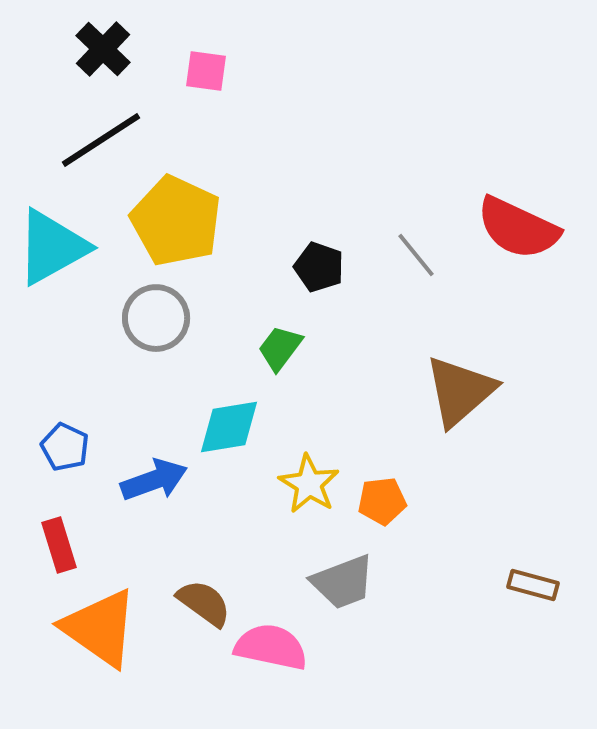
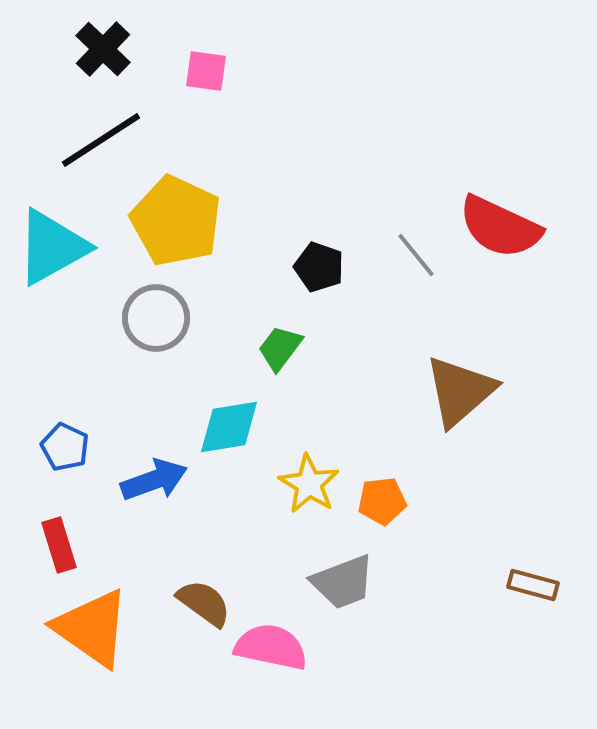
red semicircle: moved 18 px left, 1 px up
orange triangle: moved 8 px left
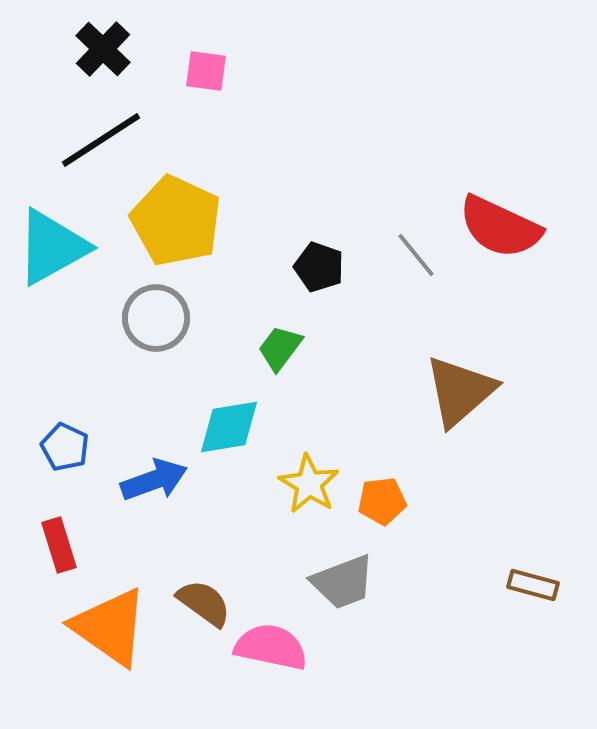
orange triangle: moved 18 px right, 1 px up
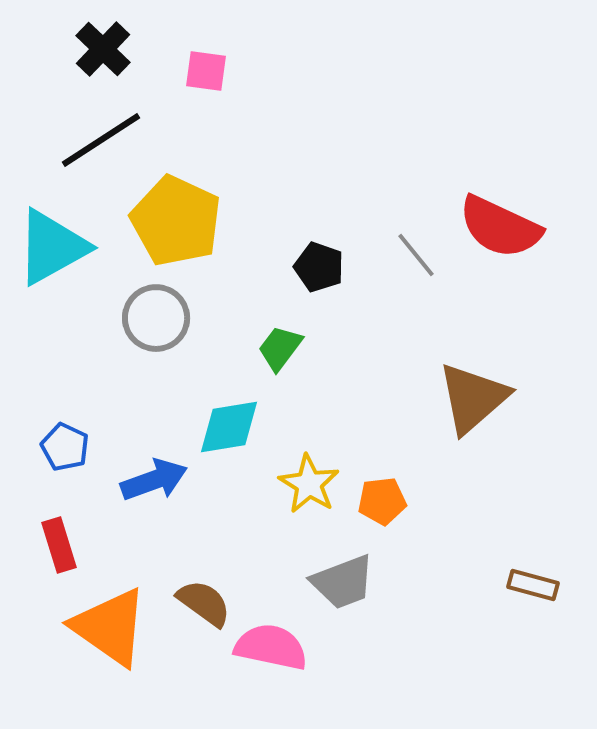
brown triangle: moved 13 px right, 7 px down
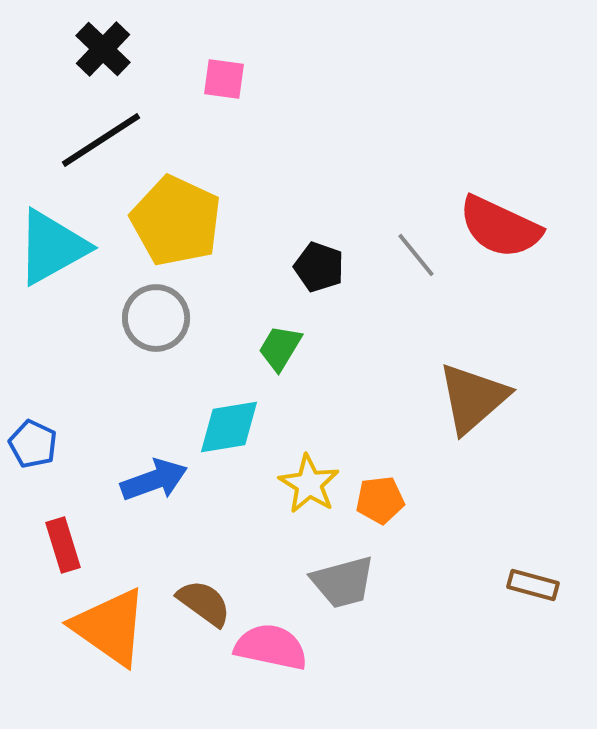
pink square: moved 18 px right, 8 px down
green trapezoid: rotated 6 degrees counterclockwise
blue pentagon: moved 32 px left, 3 px up
orange pentagon: moved 2 px left, 1 px up
red rectangle: moved 4 px right
gray trapezoid: rotated 6 degrees clockwise
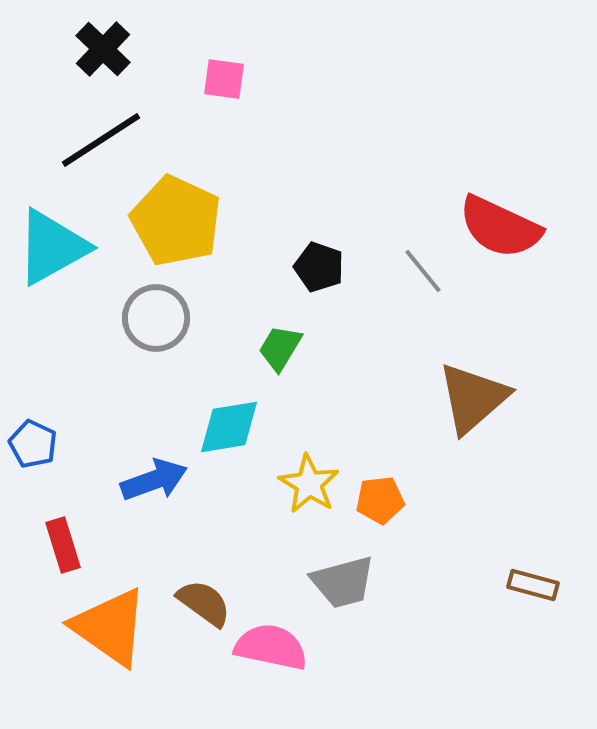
gray line: moved 7 px right, 16 px down
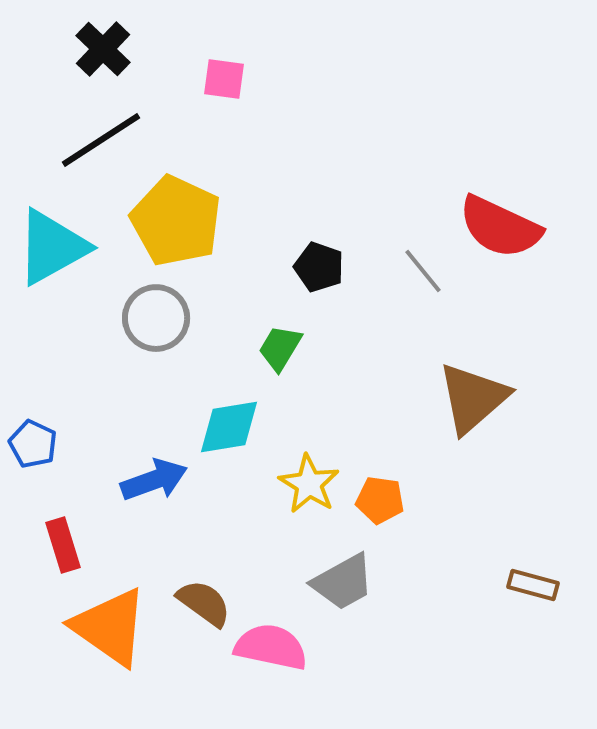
orange pentagon: rotated 15 degrees clockwise
gray trapezoid: rotated 14 degrees counterclockwise
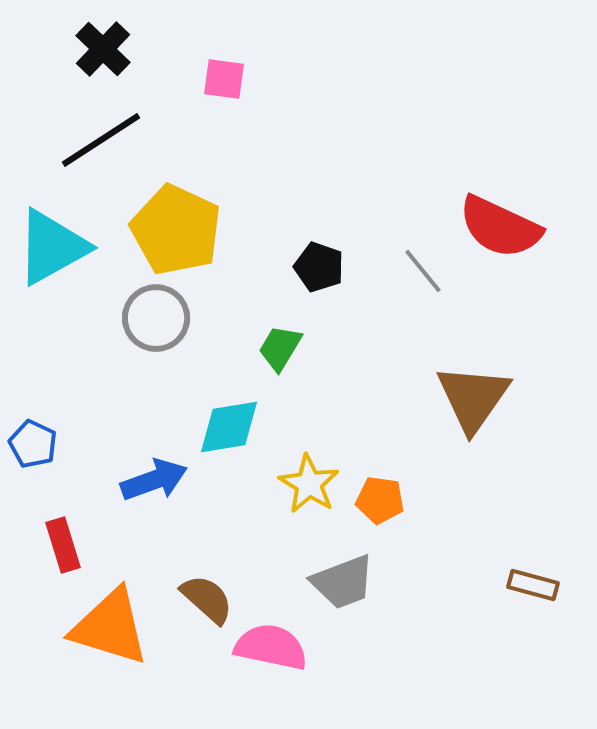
yellow pentagon: moved 9 px down
brown triangle: rotated 14 degrees counterclockwise
gray trapezoid: rotated 8 degrees clockwise
brown semicircle: moved 3 px right, 4 px up; rotated 6 degrees clockwise
orange triangle: rotated 18 degrees counterclockwise
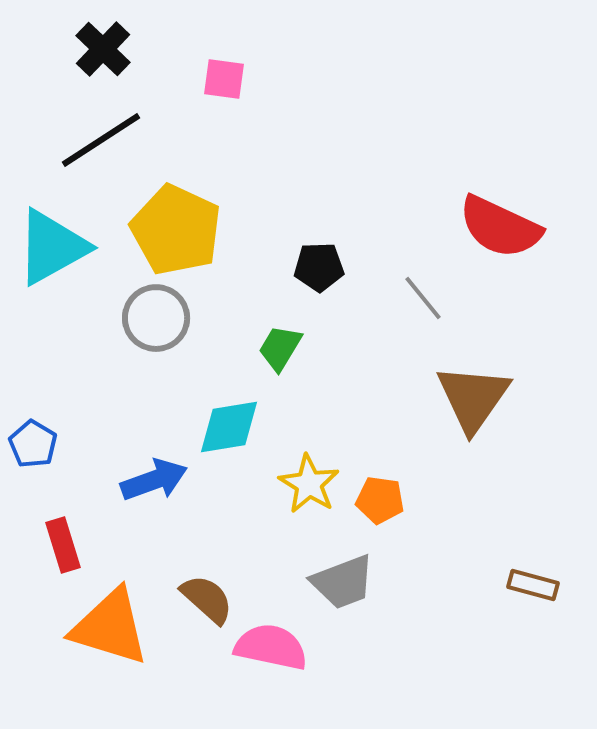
black pentagon: rotated 21 degrees counterclockwise
gray line: moved 27 px down
blue pentagon: rotated 6 degrees clockwise
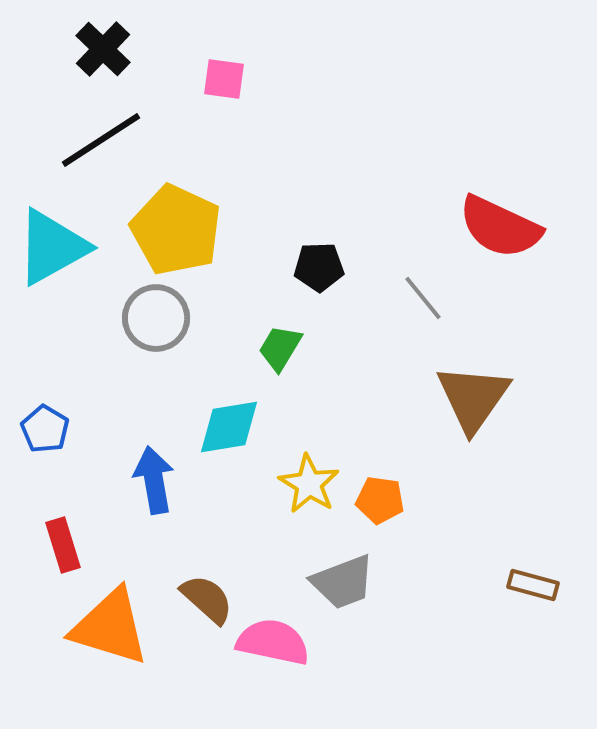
blue pentagon: moved 12 px right, 15 px up
blue arrow: rotated 80 degrees counterclockwise
pink semicircle: moved 2 px right, 5 px up
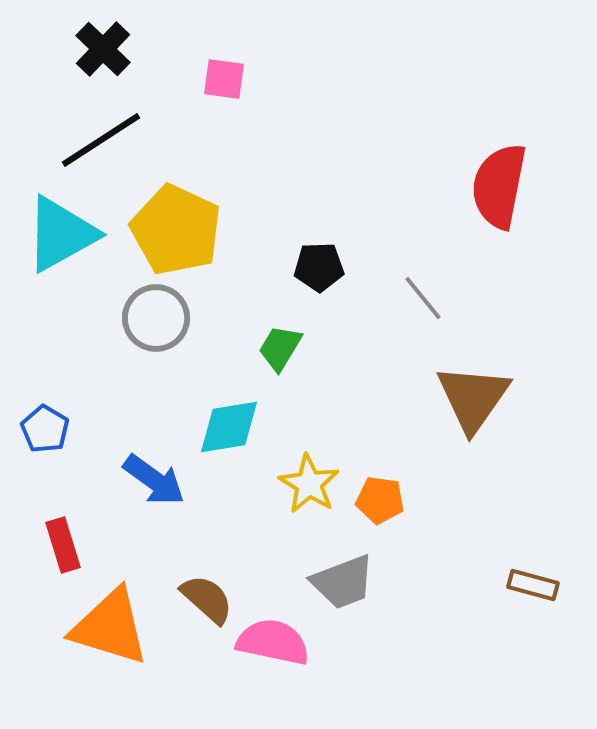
red semicircle: moved 1 px left, 41 px up; rotated 76 degrees clockwise
cyan triangle: moved 9 px right, 13 px up
blue arrow: rotated 136 degrees clockwise
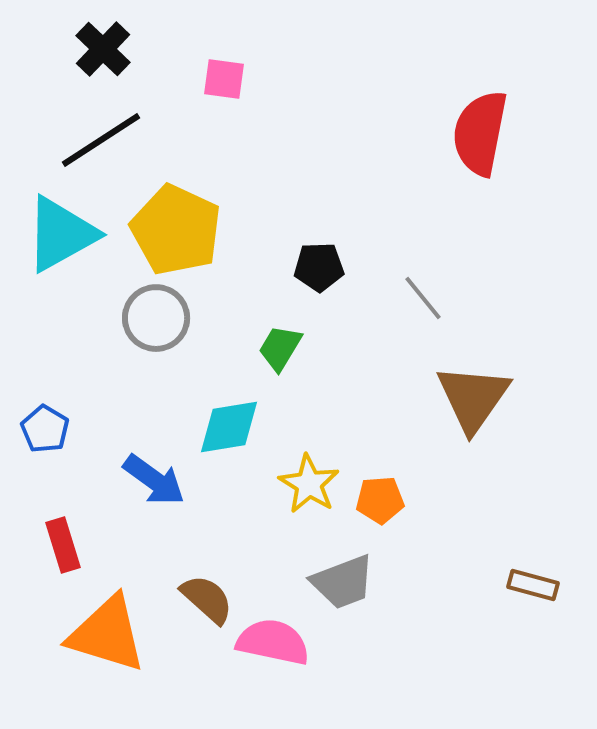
red semicircle: moved 19 px left, 53 px up
orange pentagon: rotated 12 degrees counterclockwise
orange triangle: moved 3 px left, 7 px down
